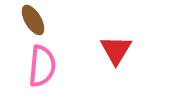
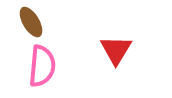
brown ellipse: moved 2 px left, 2 px down
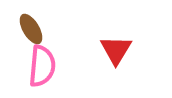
brown ellipse: moved 7 px down
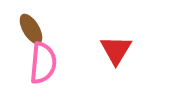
pink semicircle: moved 1 px right, 3 px up
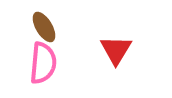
brown ellipse: moved 13 px right, 2 px up
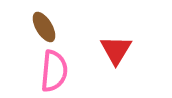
pink semicircle: moved 11 px right, 8 px down
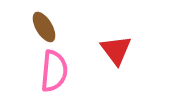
red triangle: rotated 8 degrees counterclockwise
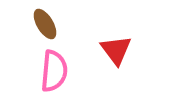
brown ellipse: moved 1 px right, 3 px up
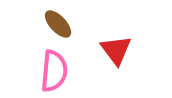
brown ellipse: moved 13 px right; rotated 12 degrees counterclockwise
